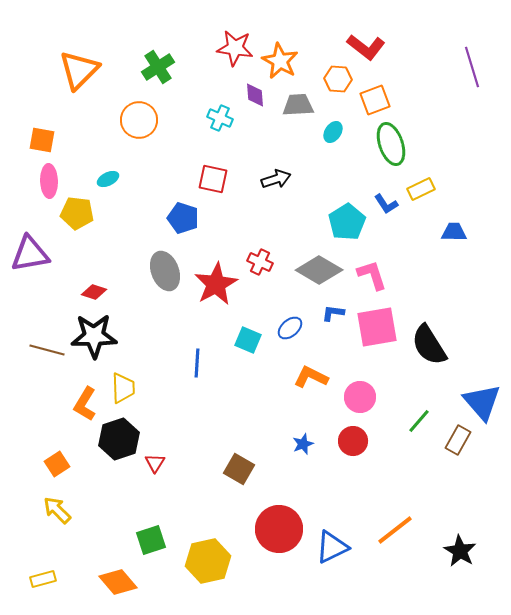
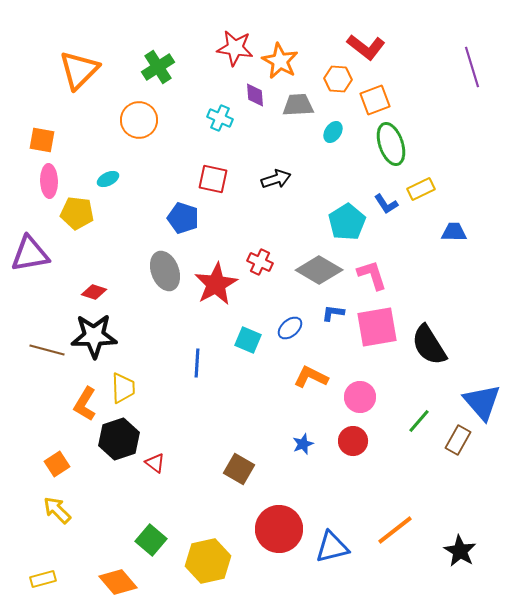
red triangle at (155, 463): rotated 25 degrees counterclockwise
green square at (151, 540): rotated 32 degrees counterclockwise
blue triangle at (332, 547): rotated 12 degrees clockwise
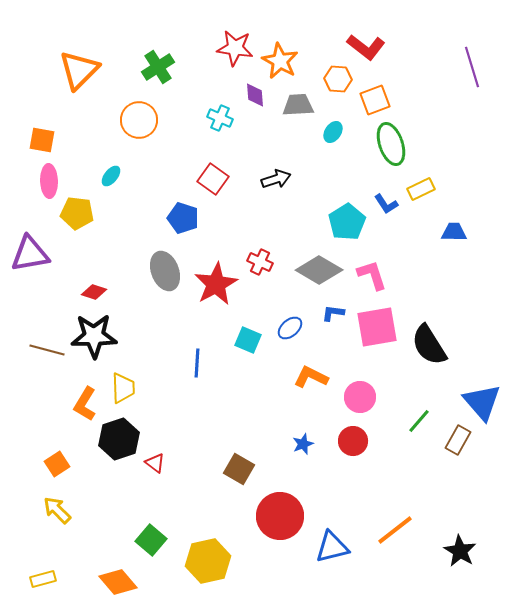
cyan ellipse at (108, 179): moved 3 px right, 3 px up; rotated 25 degrees counterclockwise
red square at (213, 179): rotated 24 degrees clockwise
red circle at (279, 529): moved 1 px right, 13 px up
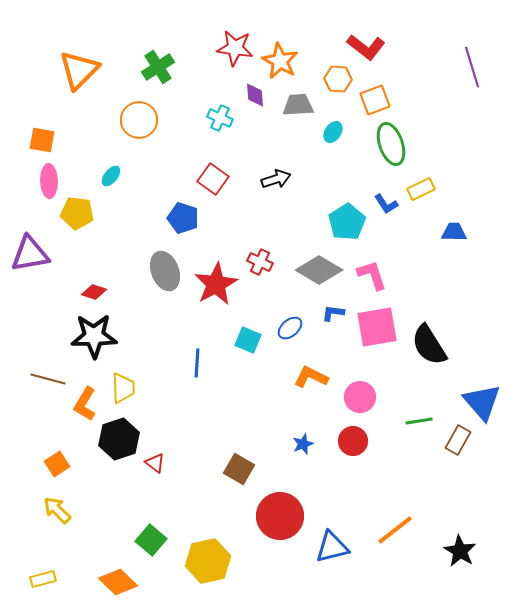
brown line at (47, 350): moved 1 px right, 29 px down
green line at (419, 421): rotated 40 degrees clockwise
orange diamond at (118, 582): rotated 6 degrees counterclockwise
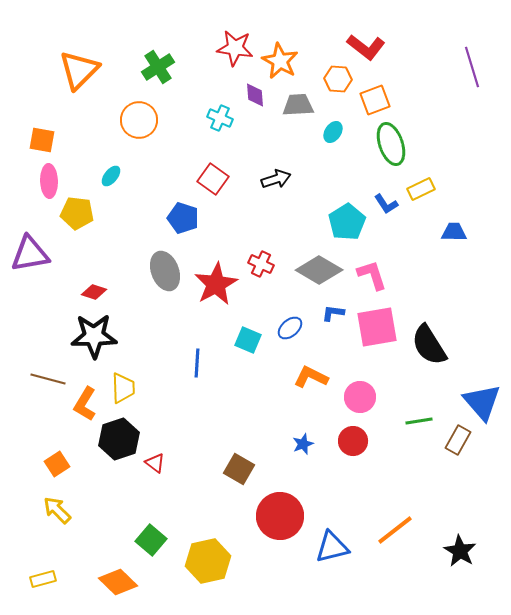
red cross at (260, 262): moved 1 px right, 2 px down
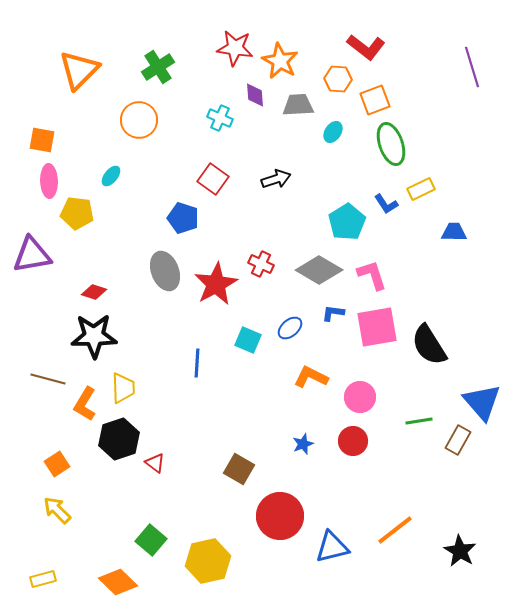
purple triangle at (30, 254): moved 2 px right, 1 px down
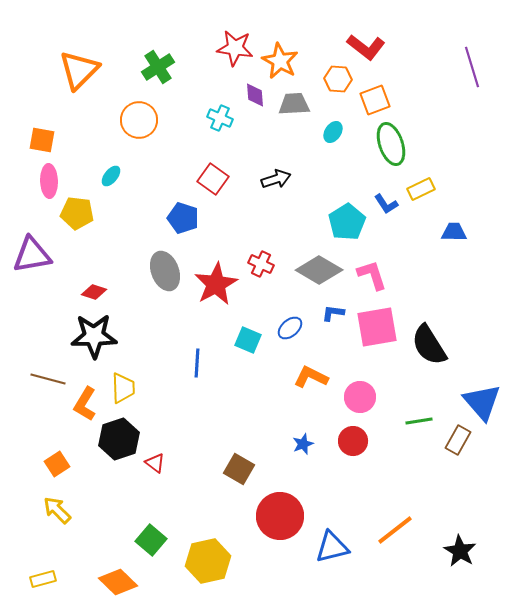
gray trapezoid at (298, 105): moved 4 px left, 1 px up
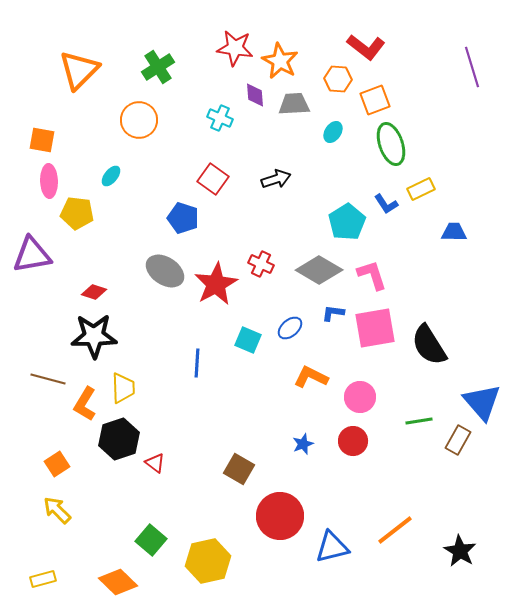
gray ellipse at (165, 271): rotated 36 degrees counterclockwise
pink square at (377, 327): moved 2 px left, 1 px down
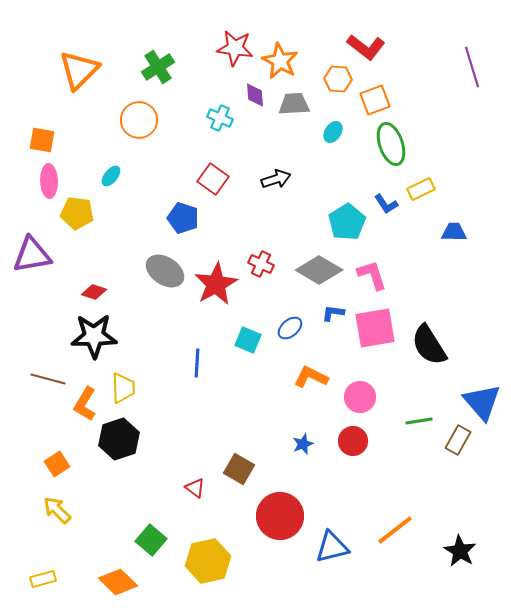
red triangle at (155, 463): moved 40 px right, 25 px down
